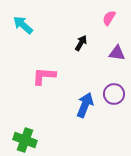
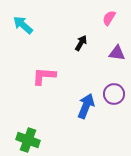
blue arrow: moved 1 px right, 1 px down
green cross: moved 3 px right
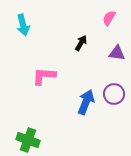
cyan arrow: rotated 145 degrees counterclockwise
blue arrow: moved 4 px up
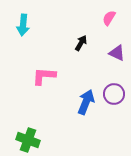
cyan arrow: rotated 20 degrees clockwise
purple triangle: rotated 18 degrees clockwise
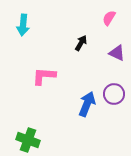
blue arrow: moved 1 px right, 2 px down
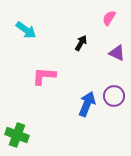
cyan arrow: moved 3 px right, 5 px down; rotated 60 degrees counterclockwise
purple circle: moved 2 px down
green cross: moved 11 px left, 5 px up
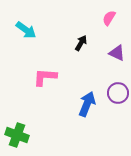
pink L-shape: moved 1 px right, 1 px down
purple circle: moved 4 px right, 3 px up
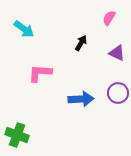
cyan arrow: moved 2 px left, 1 px up
pink L-shape: moved 5 px left, 4 px up
blue arrow: moved 6 px left, 5 px up; rotated 65 degrees clockwise
